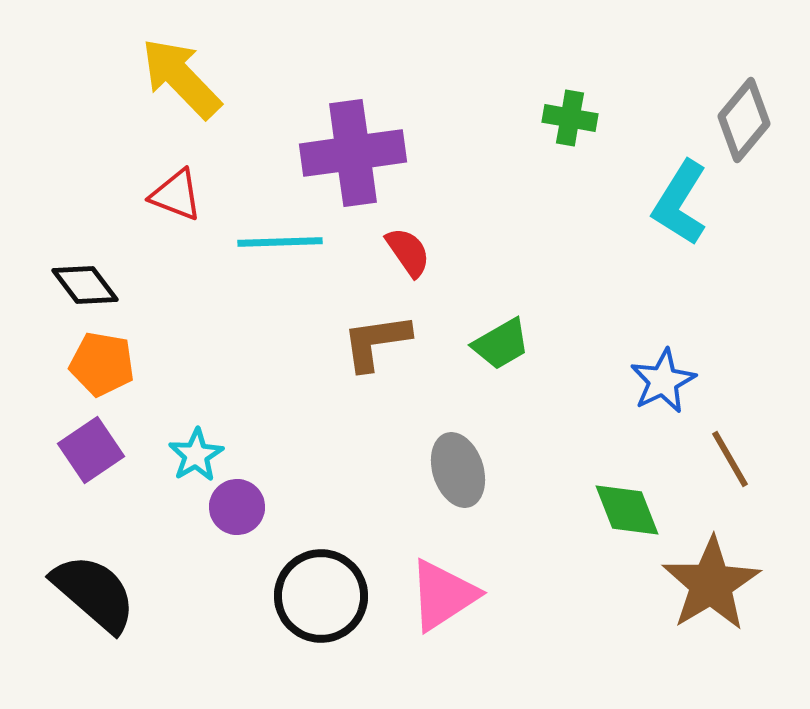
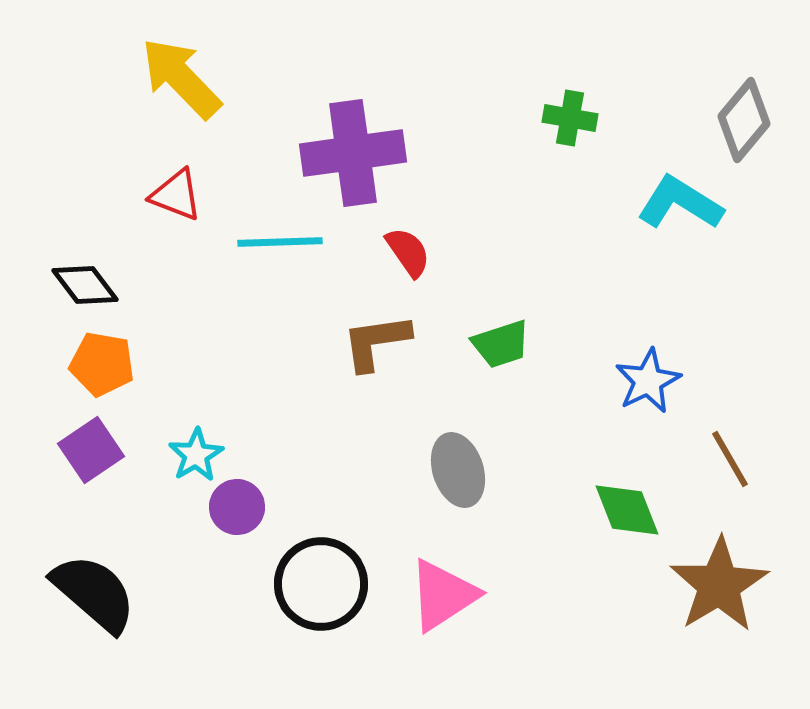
cyan L-shape: rotated 90 degrees clockwise
green trapezoid: rotated 12 degrees clockwise
blue star: moved 15 px left
brown star: moved 8 px right, 1 px down
black circle: moved 12 px up
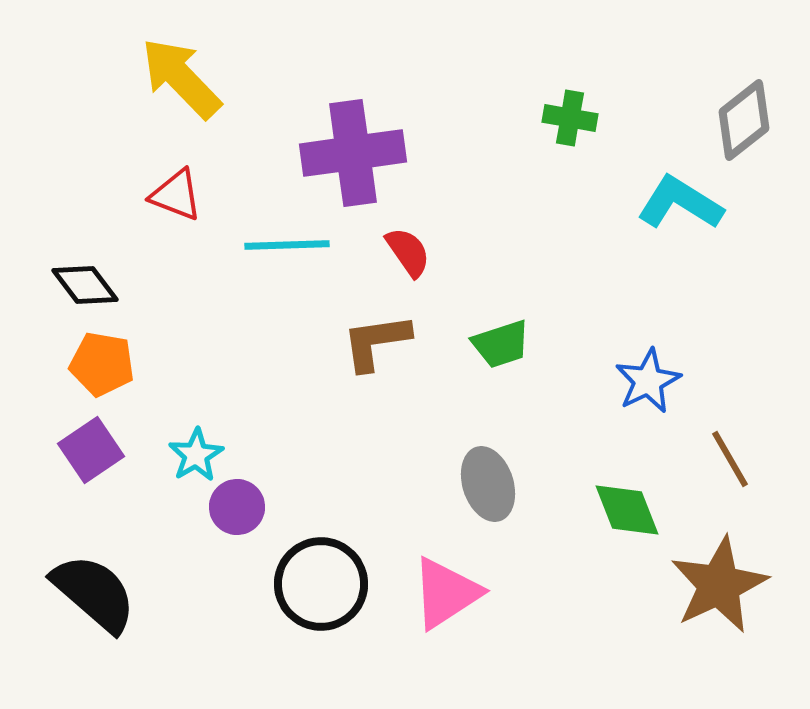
gray diamond: rotated 12 degrees clockwise
cyan line: moved 7 px right, 3 px down
gray ellipse: moved 30 px right, 14 px down
brown star: rotated 6 degrees clockwise
pink triangle: moved 3 px right, 2 px up
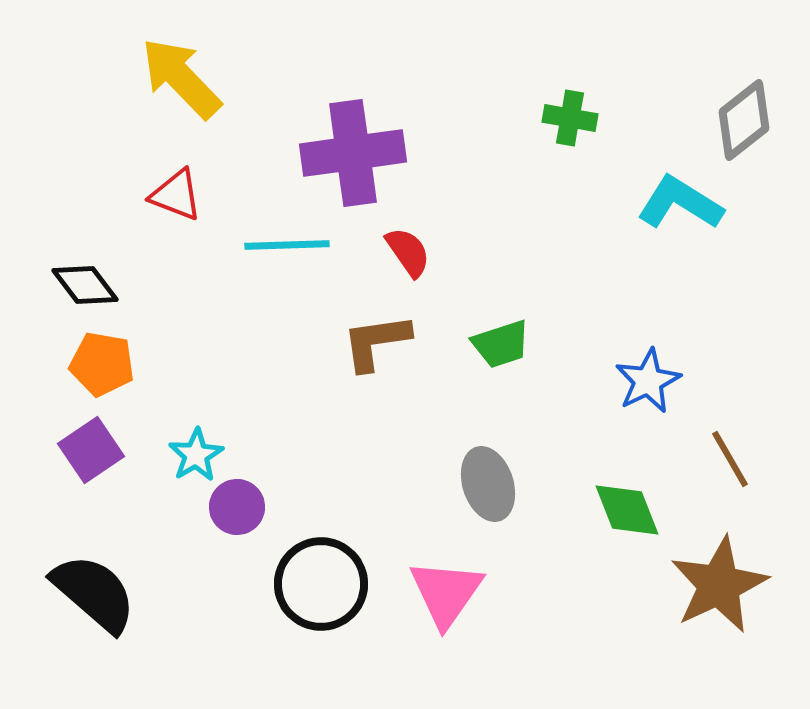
pink triangle: rotated 22 degrees counterclockwise
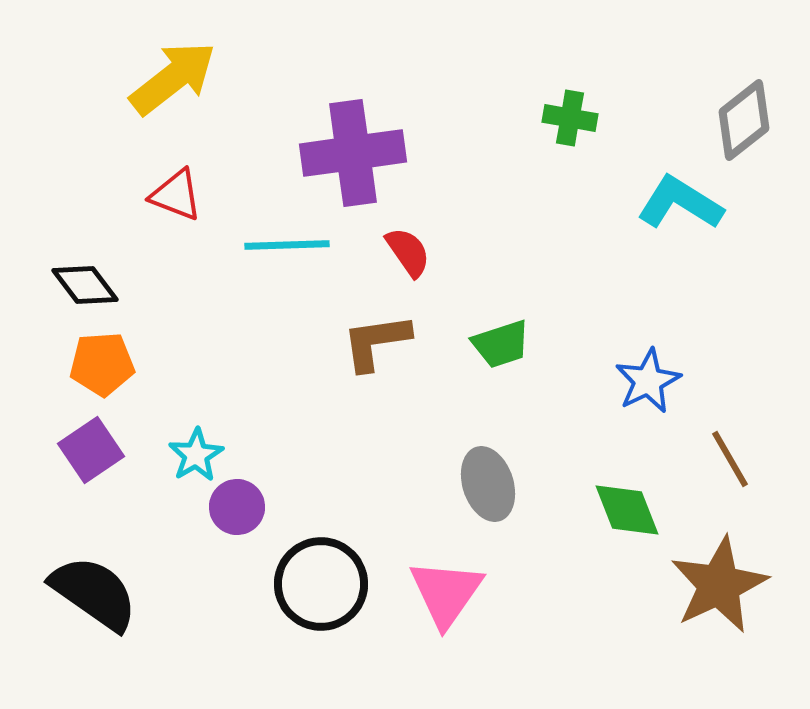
yellow arrow: moved 8 px left; rotated 96 degrees clockwise
orange pentagon: rotated 14 degrees counterclockwise
black semicircle: rotated 6 degrees counterclockwise
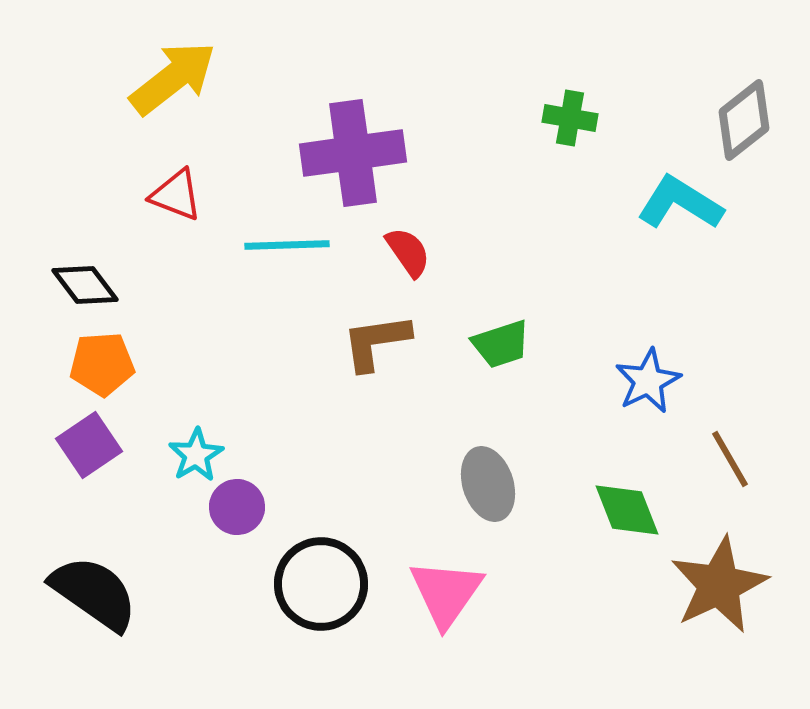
purple square: moved 2 px left, 5 px up
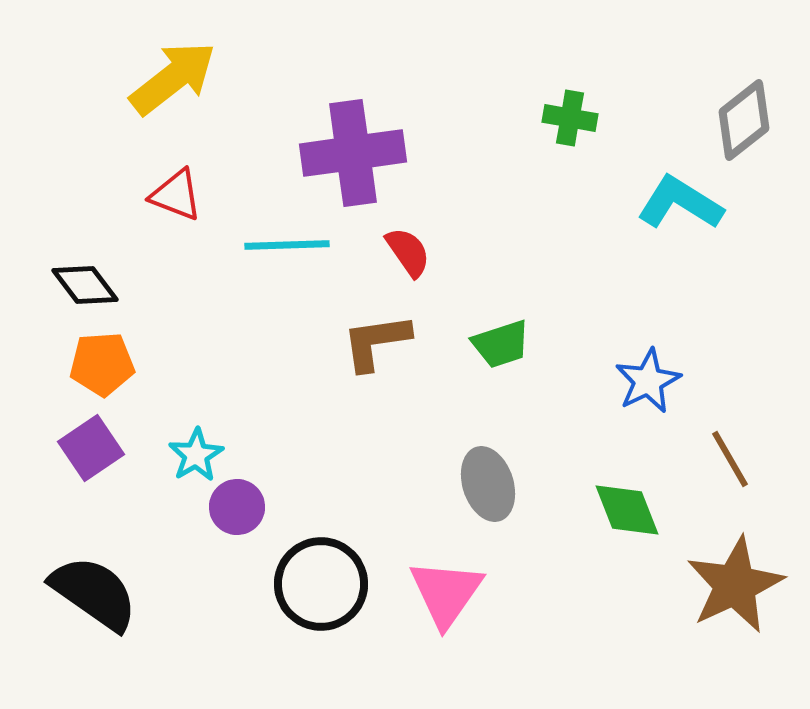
purple square: moved 2 px right, 3 px down
brown star: moved 16 px right
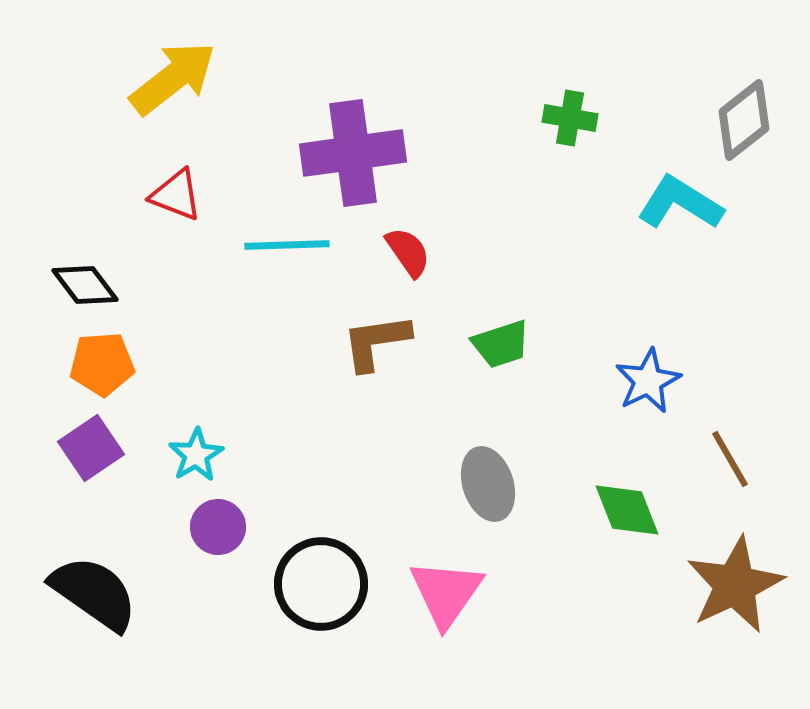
purple circle: moved 19 px left, 20 px down
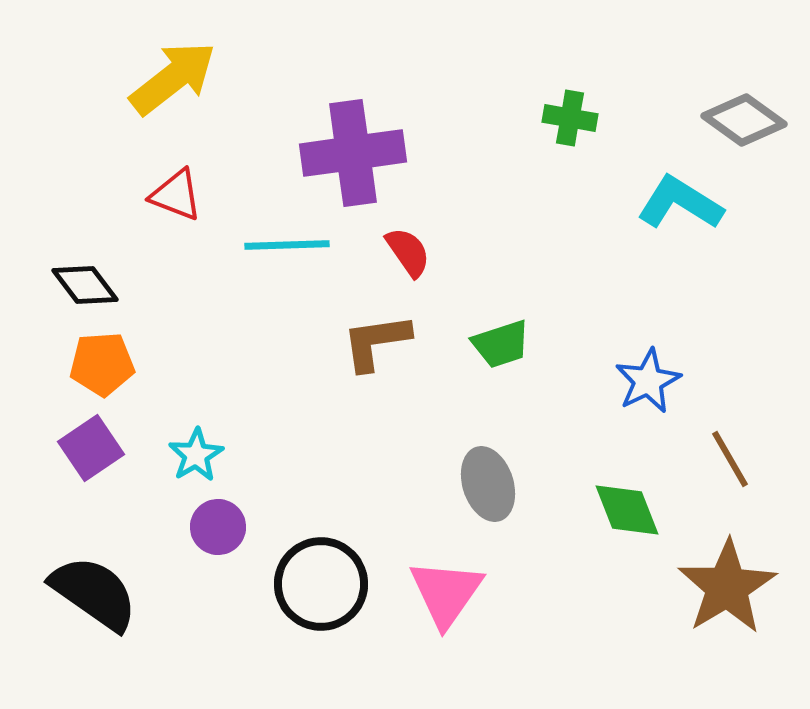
gray diamond: rotated 74 degrees clockwise
brown star: moved 8 px left, 2 px down; rotated 6 degrees counterclockwise
